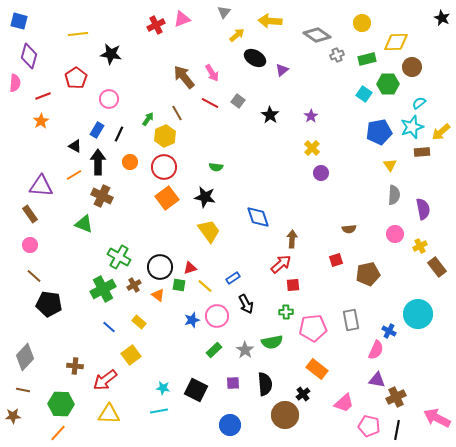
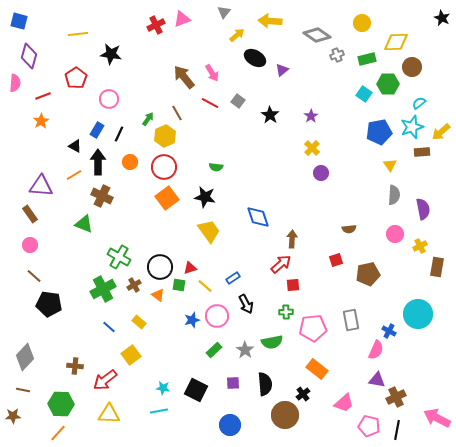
brown rectangle at (437, 267): rotated 48 degrees clockwise
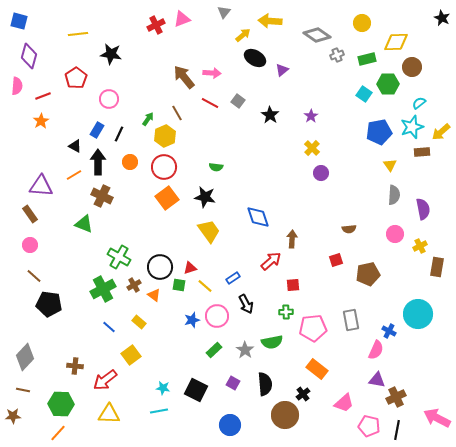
yellow arrow at (237, 35): moved 6 px right
pink arrow at (212, 73): rotated 54 degrees counterclockwise
pink semicircle at (15, 83): moved 2 px right, 3 px down
red arrow at (281, 264): moved 10 px left, 3 px up
orange triangle at (158, 295): moved 4 px left
purple square at (233, 383): rotated 32 degrees clockwise
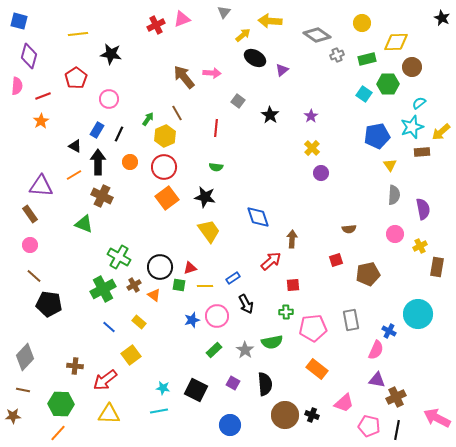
red line at (210, 103): moved 6 px right, 25 px down; rotated 66 degrees clockwise
blue pentagon at (379, 132): moved 2 px left, 4 px down
yellow line at (205, 286): rotated 42 degrees counterclockwise
black cross at (303, 394): moved 9 px right, 21 px down; rotated 32 degrees counterclockwise
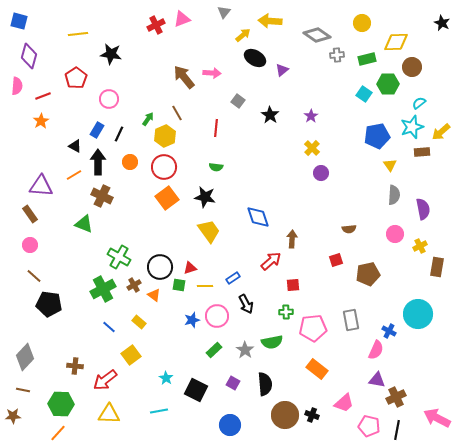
black star at (442, 18): moved 5 px down
gray cross at (337, 55): rotated 16 degrees clockwise
cyan star at (163, 388): moved 3 px right, 10 px up; rotated 24 degrees clockwise
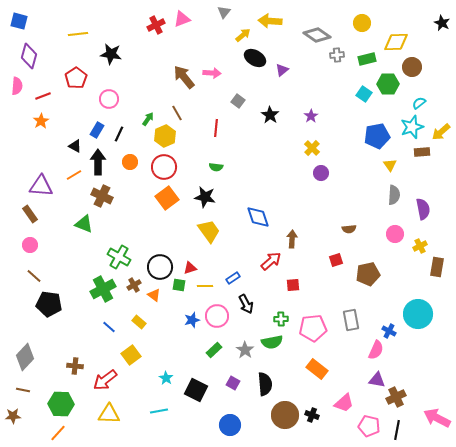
green cross at (286, 312): moved 5 px left, 7 px down
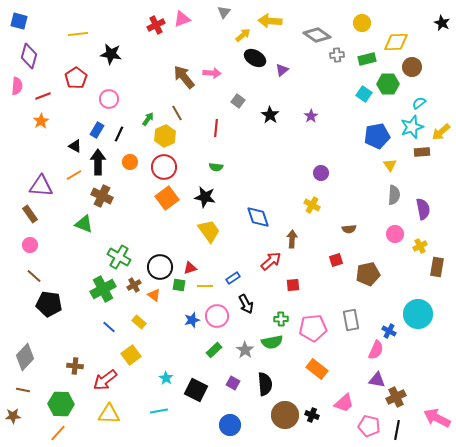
yellow cross at (312, 148): moved 57 px down; rotated 14 degrees counterclockwise
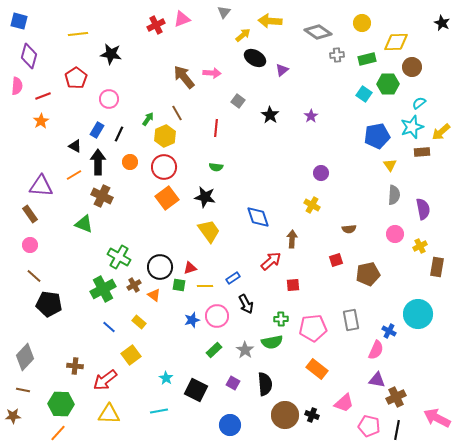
gray diamond at (317, 35): moved 1 px right, 3 px up
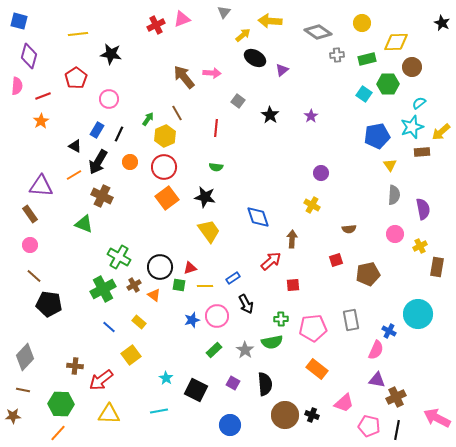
black arrow at (98, 162): rotated 150 degrees counterclockwise
red arrow at (105, 380): moved 4 px left
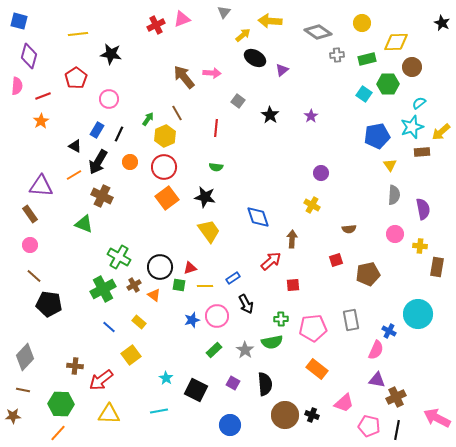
yellow cross at (420, 246): rotated 32 degrees clockwise
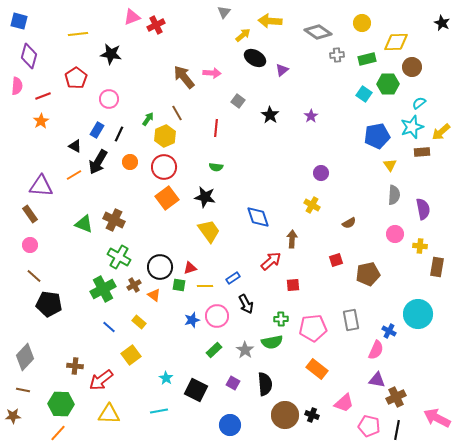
pink triangle at (182, 19): moved 50 px left, 2 px up
brown cross at (102, 196): moved 12 px right, 24 px down
brown semicircle at (349, 229): moved 6 px up; rotated 24 degrees counterclockwise
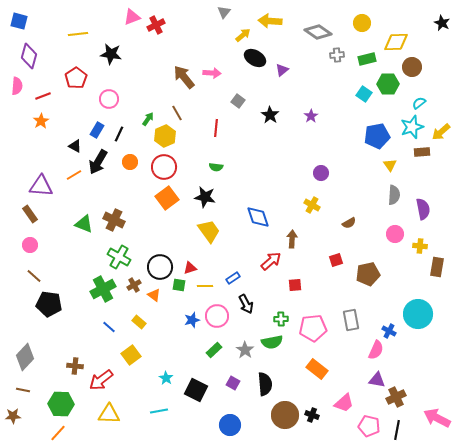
red square at (293, 285): moved 2 px right
